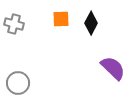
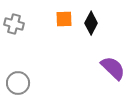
orange square: moved 3 px right
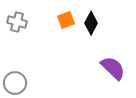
orange square: moved 2 px right, 1 px down; rotated 18 degrees counterclockwise
gray cross: moved 3 px right, 2 px up
gray circle: moved 3 px left
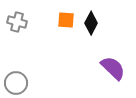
orange square: rotated 24 degrees clockwise
gray circle: moved 1 px right
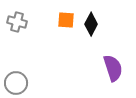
black diamond: moved 1 px down
purple semicircle: rotated 28 degrees clockwise
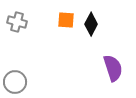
gray circle: moved 1 px left, 1 px up
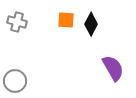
purple semicircle: rotated 12 degrees counterclockwise
gray circle: moved 1 px up
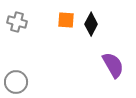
purple semicircle: moved 3 px up
gray circle: moved 1 px right, 1 px down
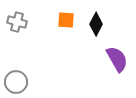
black diamond: moved 5 px right
purple semicircle: moved 4 px right, 6 px up
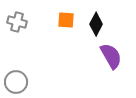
purple semicircle: moved 6 px left, 3 px up
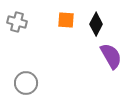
gray circle: moved 10 px right, 1 px down
